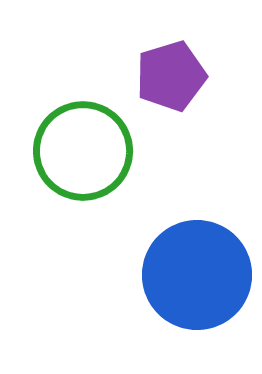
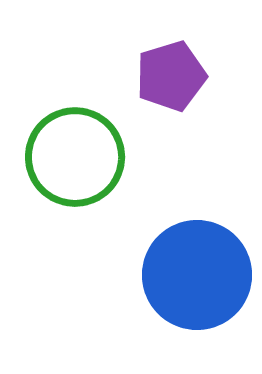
green circle: moved 8 px left, 6 px down
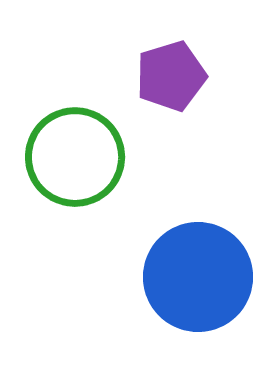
blue circle: moved 1 px right, 2 px down
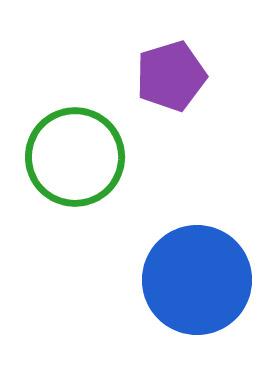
blue circle: moved 1 px left, 3 px down
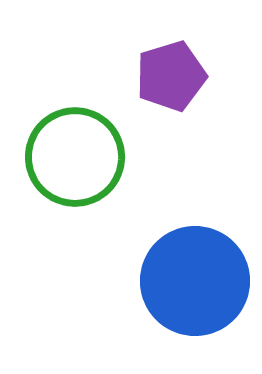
blue circle: moved 2 px left, 1 px down
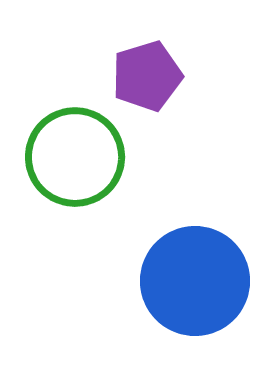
purple pentagon: moved 24 px left
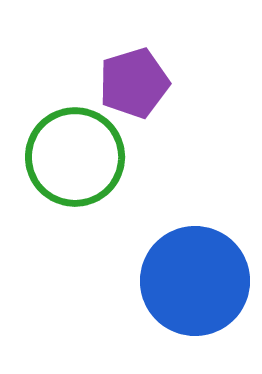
purple pentagon: moved 13 px left, 7 px down
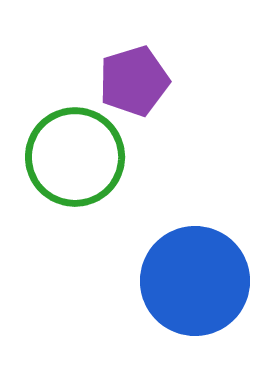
purple pentagon: moved 2 px up
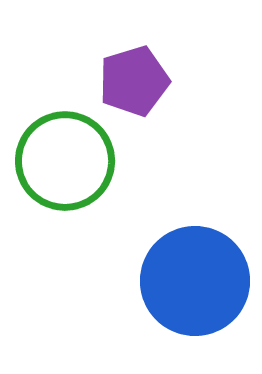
green circle: moved 10 px left, 4 px down
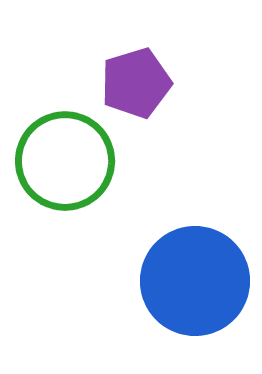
purple pentagon: moved 2 px right, 2 px down
